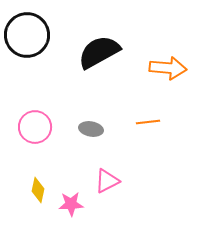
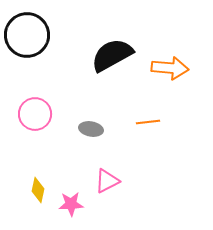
black semicircle: moved 13 px right, 3 px down
orange arrow: moved 2 px right
pink circle: moved 13 px up
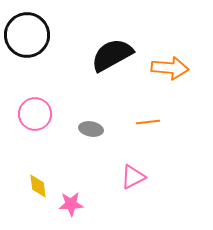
pink triangle: moved 26 px right, 4 px up
yellow diamond: moved 4 px up; rotated 20 degrees counterclockwise
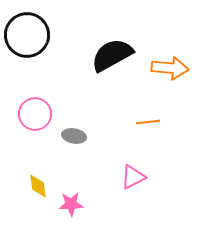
gray ellipse: moved 17 px left, 7 px down
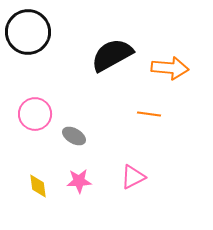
black circle: moved 1 px right, 3 px up
orange line: moved 1 px right, 8 px up; rotated 15 degrees clockwise
gray ellipse: rotated 20 degrees clockwise
pink star: moved 8 px right, 23 px up
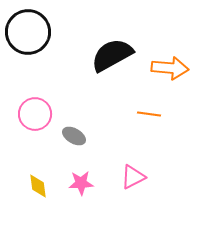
pink star: moved 2 px right, 2 px down
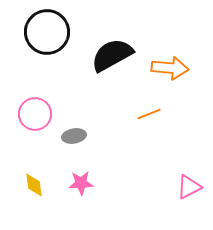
black circle: moved 19 px right
orange line: rotated 30 degrees counterclockwise
gray ellipse: rotated 40 degrees counterclockwise
pink triangle: moved 56 px right, 10 px down
yellow diamond: moved 4 px left, 1 px up
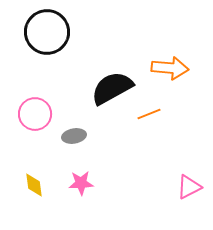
black semicircle: moved 33 px down
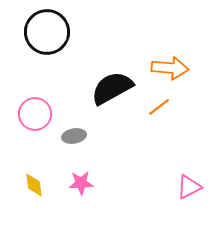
orange line: moved 10 px right, 7 px up; rotated 15 degrees counterclockwise
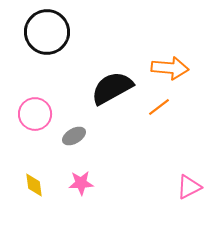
gray ellipse: rotated 20 degrees counterclockwise
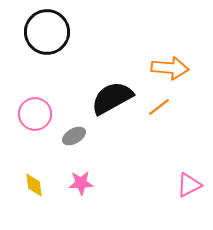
black semicircle: moved 10 px down
pink triangle: moved 2 px up
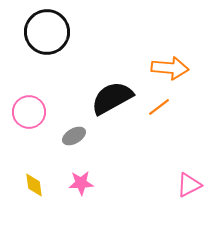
pink circle: moved 6 px left, 2 px up
